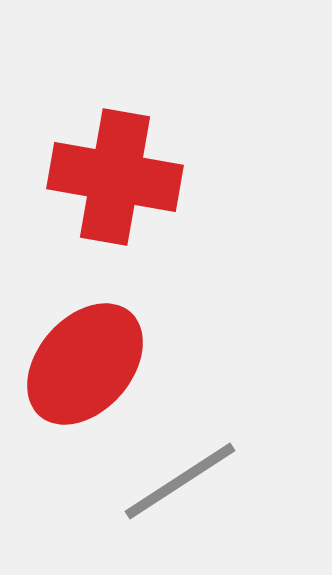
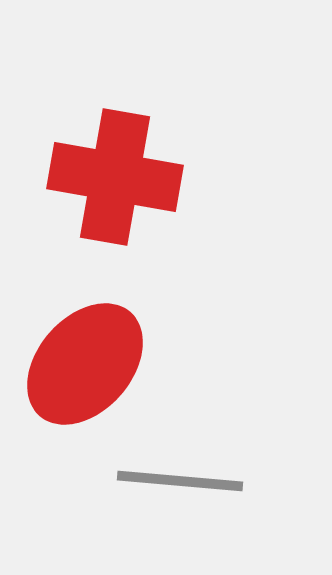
gray line: rotated 38 degrees clockwise
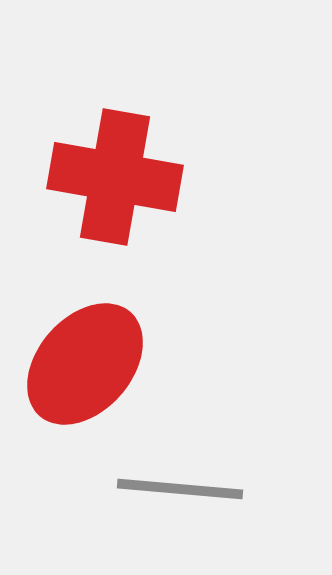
gray line: moved 8 px down
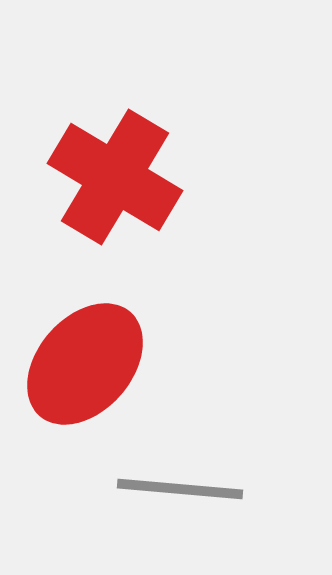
red cross: rotated 21 degrees clockwise
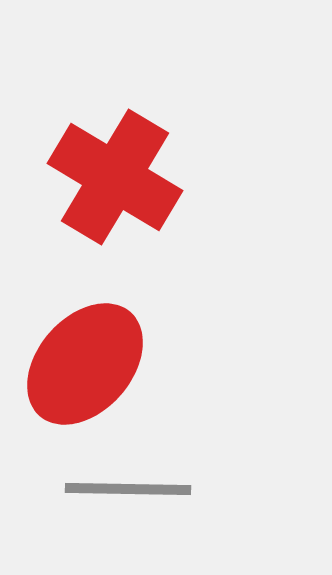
gray line: moved 52 px left; rotated 4 degrees counterclockwise
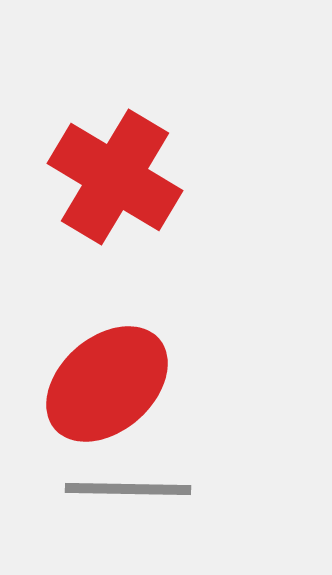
red ellipse: moved 22 px right, 20 px down; rotated 8 degrees clockwise
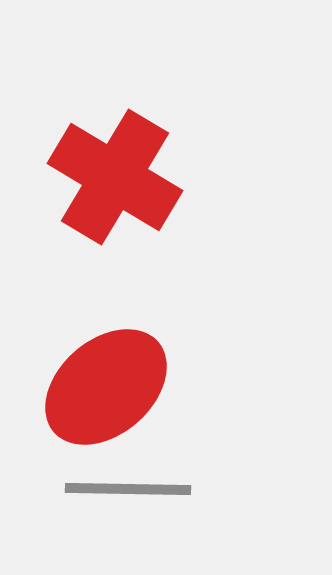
red ellipse: moved 1 px left, 3 px down
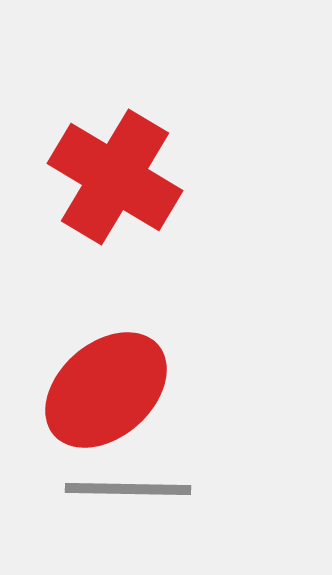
red ellipse: moved 3 px down
